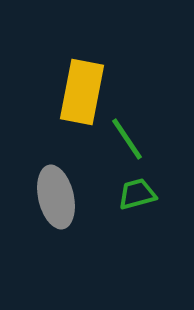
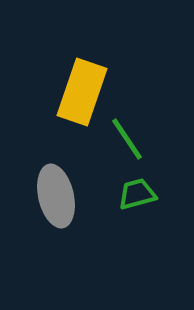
yellow rectangle: rotated 8 degrees clockwise
gray ellipse: moved 1 px up
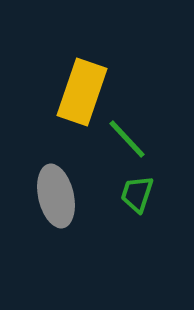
green line: rotated 9 degrees counterclockwise
green trapezoid: rotated 57 degrees counterclockwise
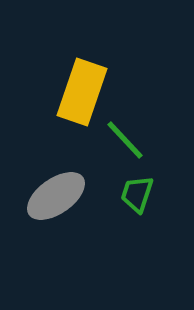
green line: moved 2 px left, 1 px down
gray ellipse: rotated 68 degrees clockwise
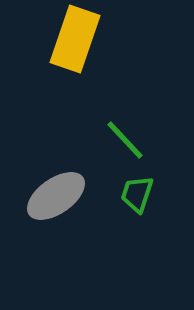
yellow rectangle: moved 7 px left, 53 px up
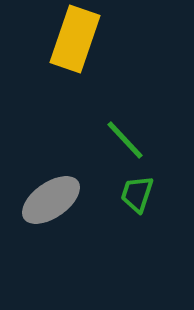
gray ellipse: moved 5 px left, 4 px down
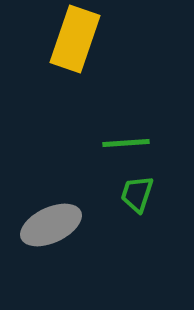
green line: moved 1 px right, 3 px down; rotated 51 degrees counterclockwise
gray ellipse: moved 25 px down; rotated 10 degrees clockwise
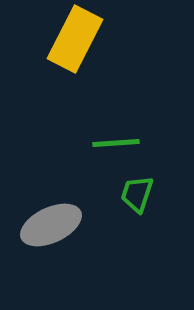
yellow rectangle: rotated 8 degrees clockwise
green line: moved 10 px left
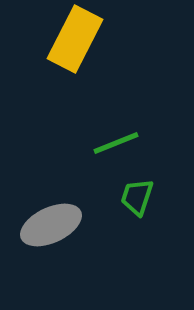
green line: rotated 18 degrees counterclockwise
green trapezoid: moved 3 px down
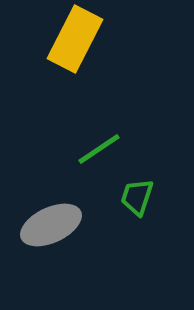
green line: moved 17 px left, 6 px down; rotated 12 degrees counterclockwise
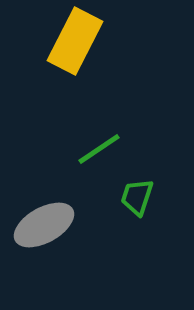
yellow rectangle: moved 2 px down
gray ellipse: moved 7 px left; rotated 4 degrees counterclockwise
